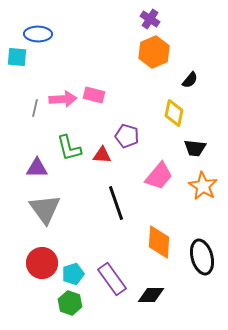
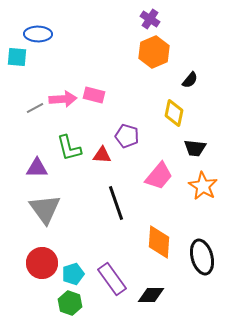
gray line: rotated 48 degrees clockwise
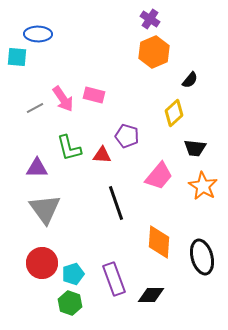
pink arrow: rotated 60 degrees clockwise
yellow diamond: rotated 36 degrees clockwise
purple rectangle: moved 2 px right; rotated 16 degrees clockwise
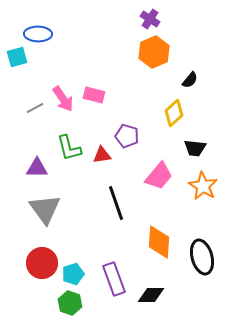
cyan square: rotated 20 degrees counterclockwise
red triangle: rotated 12 degrees counterclockwise
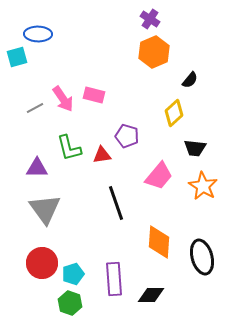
purple rectangle: rotated 16 degrees clockwise
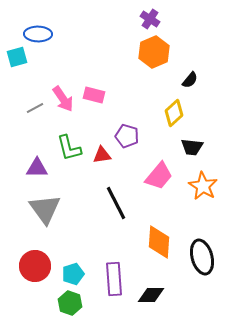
black trapezoid: moved 3 px left, 1 px up
black line: rotated 8 degrees counterclockwise
red circle: moved 7 px left, 3 px down
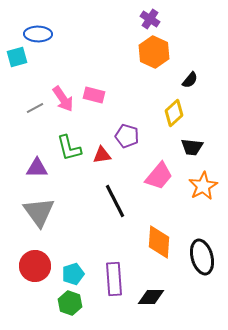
orange hexagon: rotated 12 degrees counterclockwise
orange star: rotated 12 degrees clockwise
black line: moved 1 px left, 2 px up
gray triangle: moved 6 px left, 3 px down
black diamond: moved 2 px down
